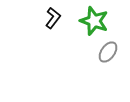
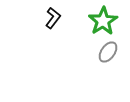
green star: moved 9 px right; rotated 20 degrees clockwise
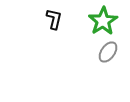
black L-shape: moved 1 px right, 1 px down; rotated 25 degrees counterclockwise
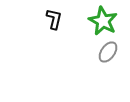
green star: rotated 12 degrees counterclockwise
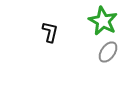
black L-shape: moved 4 px left, 13 px down
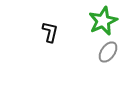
green star: rotated 20 degrees clockwise
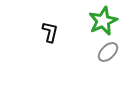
gray ellipse: rotated 10 degrees clockwise
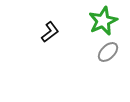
black L-shape: rotated 40 degrees clockwise
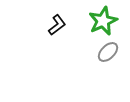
black L-shape: moved 7 px right, 7 px up
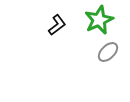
green star: moved 4 px left, 1 px up
